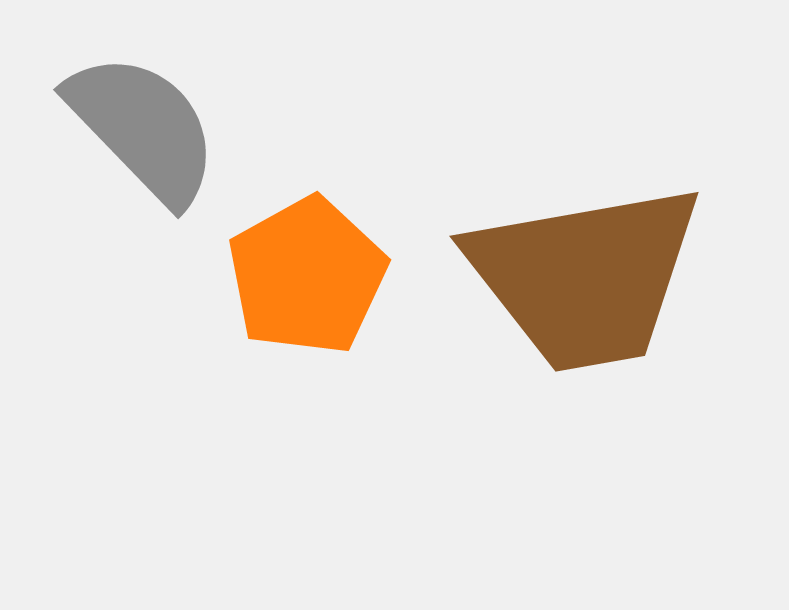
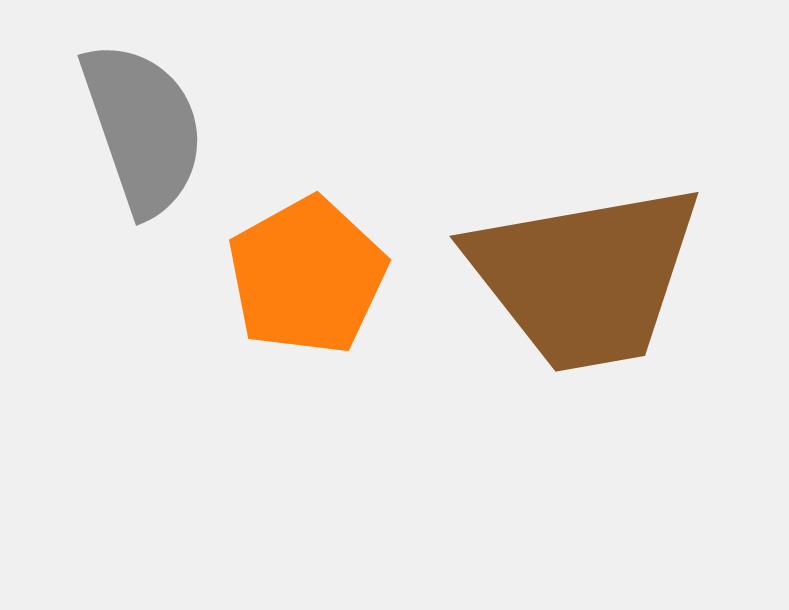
gray semicircle: rotated 25 degrees clockwise
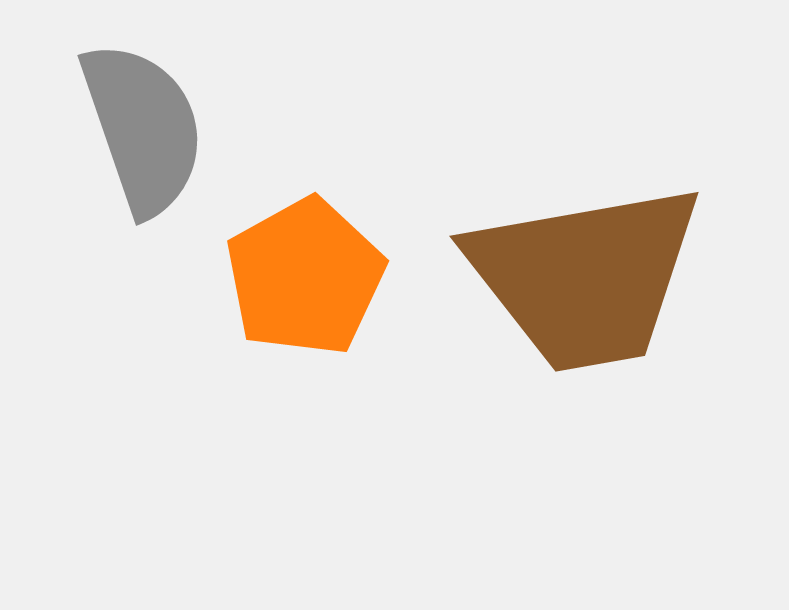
orange pentagon: moved 2 px left, 1 px down
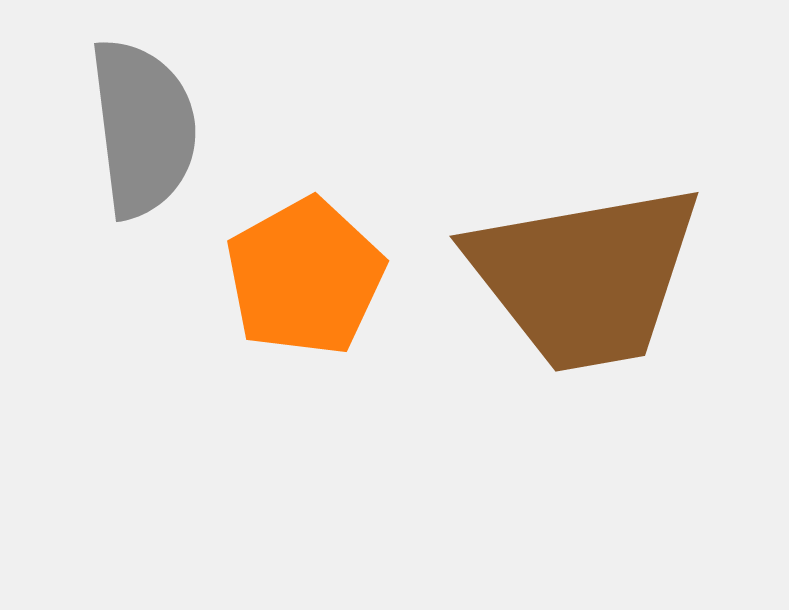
gray semicircle: rotated 12 degrees clockwise
